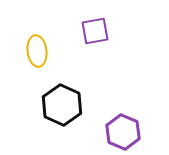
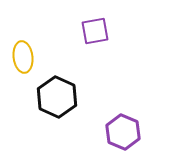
yellow ellipse: moved 14 px left, 6 px down
black hexagon: moved 5 px left, 8 px up
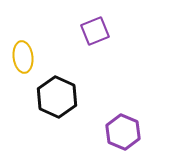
purple square: rotated 12 degrees counterclockwise
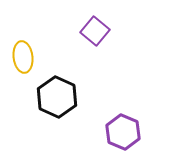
purple square: rotated 28 degrees counterclockwise
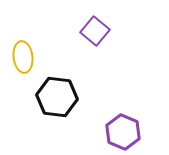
black hexagon: rotated 18 degrees counterclockwise
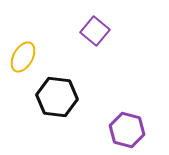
yellow ellipse: rotated 36 degrees clockwise
purple hexagon: moved 4 px right, 2 px up; rotated 8 degrees counterclockwise
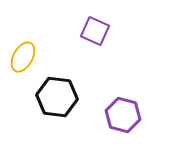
purple square: rotated 16 degrees counterclockwise
purple hexagon: moved 4 px left, 15 px up
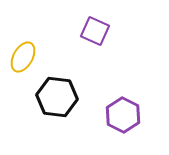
purple hexagon: rotated 12 degrees clockwise
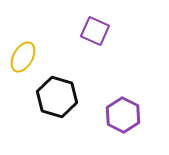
black hexagon: rotated 9 degrees clockwise
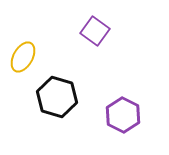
purple square: rotated 12 degrees clockwise
